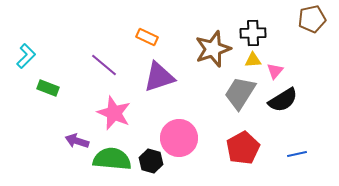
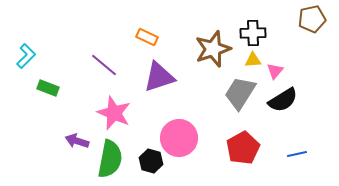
green semicircle: moved 2 px left; rotated 96 degrees clockwise
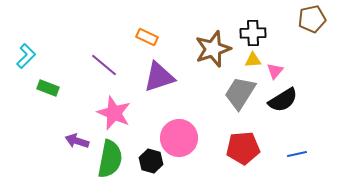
red pentagon: rotated 24 degrees clockwise
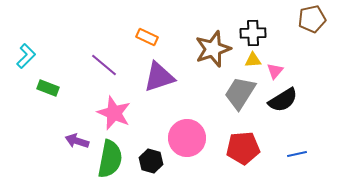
pink circle: moved 8 px right
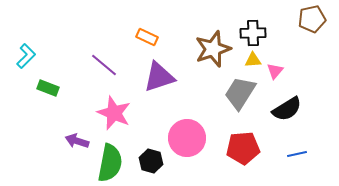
black semicircle: moved 4 px right, 9 px down
green semicircle: moved 4 px down
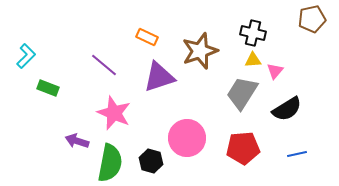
black cross: rotated 15 degrees clockwise
brown star: moved 13 px left, 2 px down
gray trapezoid: moved 2 px right
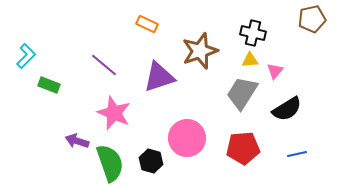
orange rectangle: moved 13 px up
yellow triangle: moved 3 px left
green rectangle: moved 1 px right, 3 px up
green semicircle: rotated 30 degrees counterclockwise
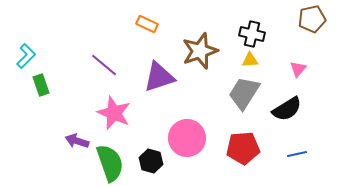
black cross: moved 1 px left, 1 px down
pink triangle: moved 23 px right, 2 px up
green rectangle: moved 8 px left; rotated 50 degrees clockwise
gray trapezoid: moved 2 px right
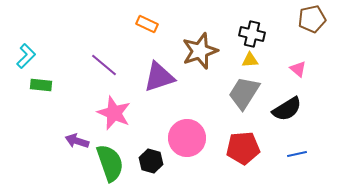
pink triangle: rotated 30 degrees counterclockwise
green rectangle: rotated 65 degrees counterclockwise
